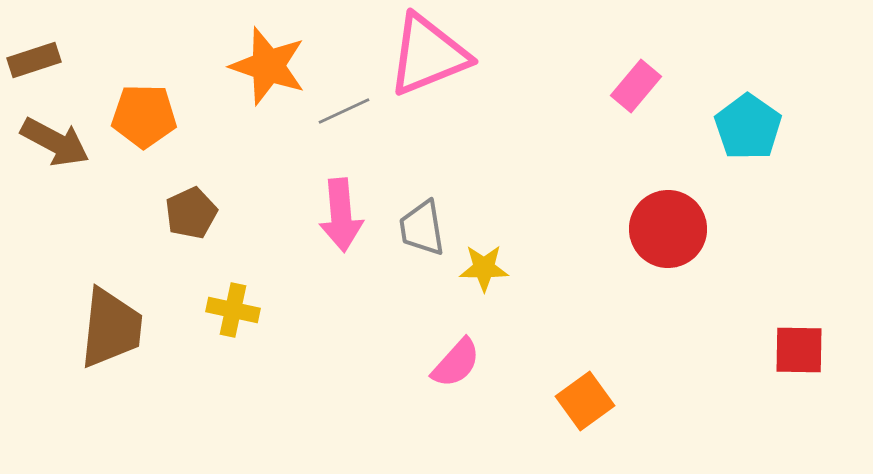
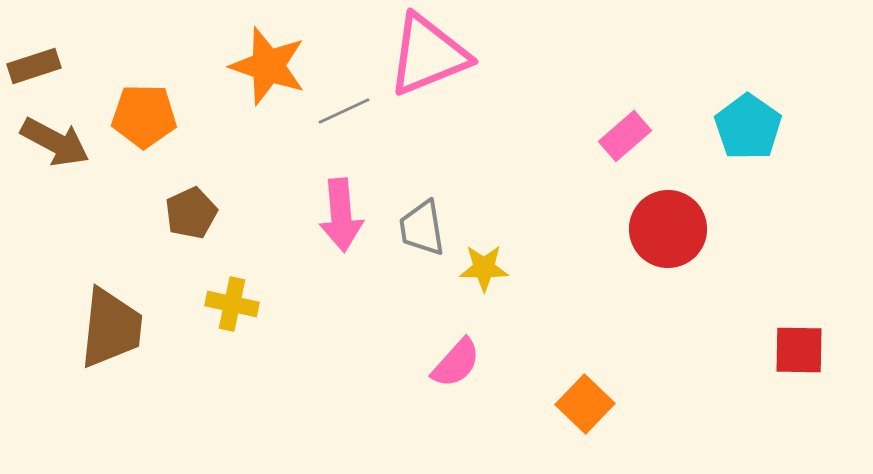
brown rectangle: moved 6 px down
pink rectangle: moved 11 px left, 50 px down; rotated 9 degrees clockwise
yellow cross: moved 1 px left, 6 px up
orange square: moved 3 px down; rotated 10 degrees counterclockwise
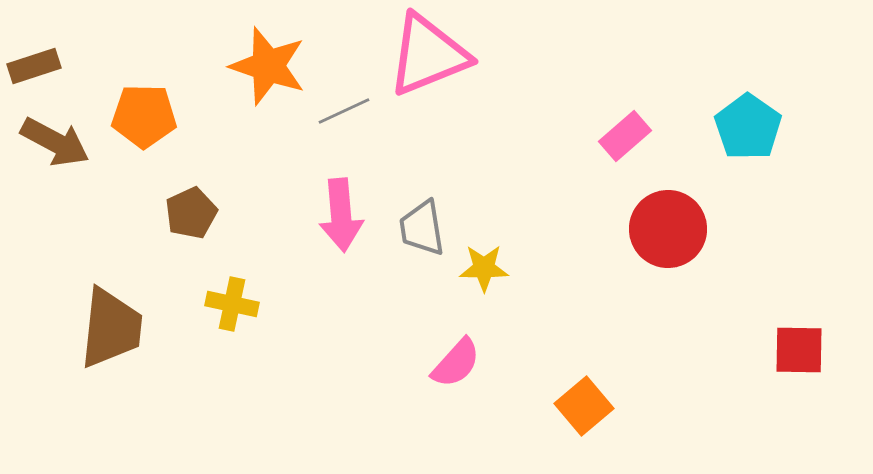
orange square: moved 1 px left, 2 px down; rotated 6 degrees clockwise
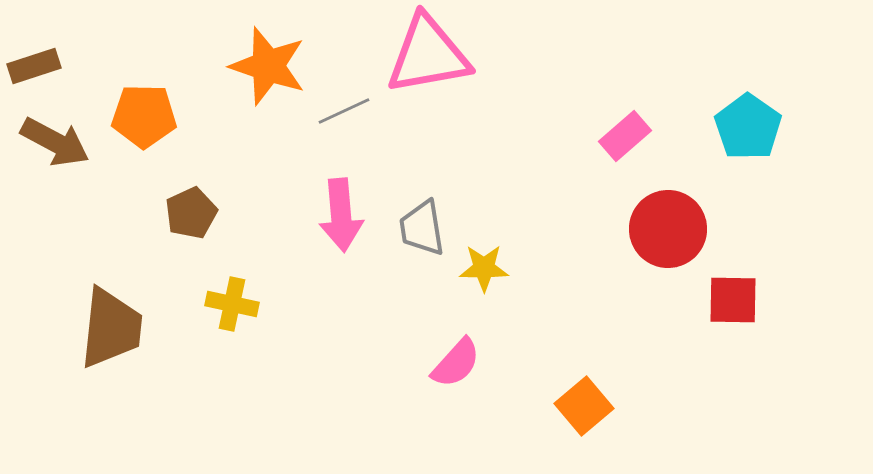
pink triangle: rotated 12 degrees clockwise
red square: moved 66 px left, 50 px up
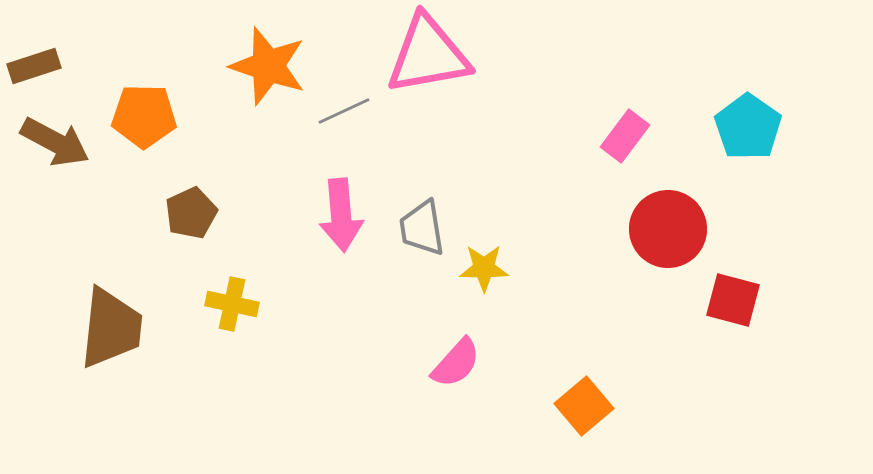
pink rectangle: rotated 12 degrees counterclockwise
red square: rotated 14 degrees clockwise
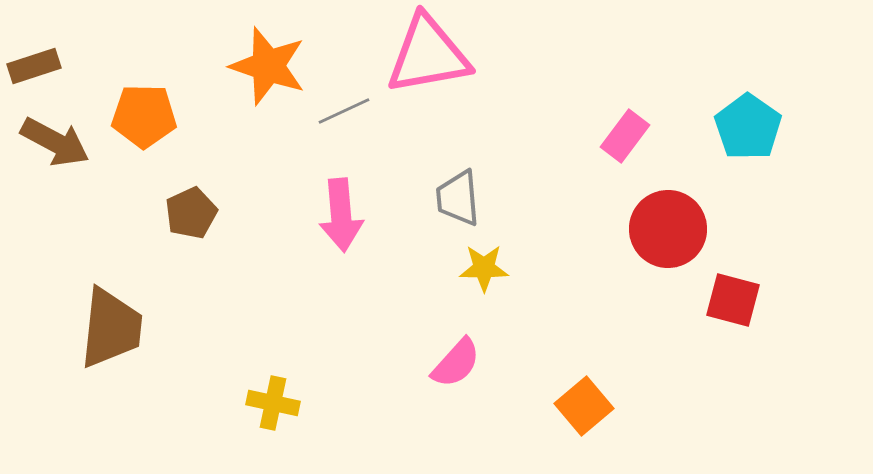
gray trapezoid: moved 36 px right, 30 px up; rotated 4 degrees clockwise
yellow cross: moved 41 px right, 99 px down
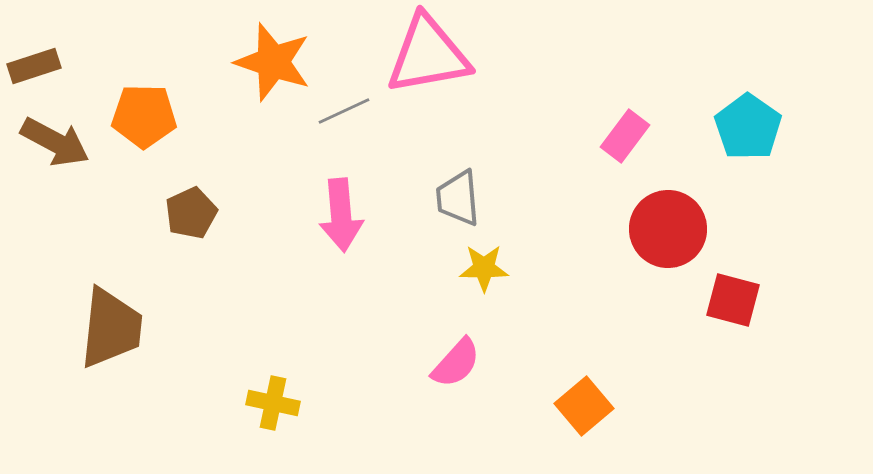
orange star: moved 5 px right, 4 px up
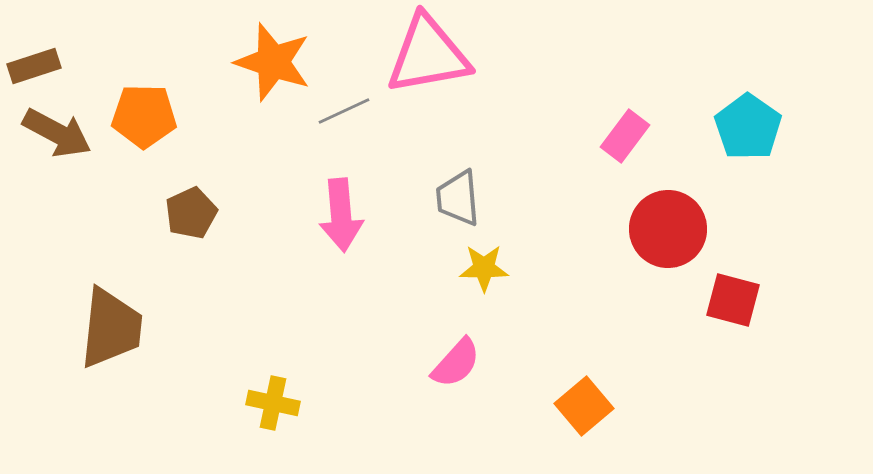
brown arrow: moved 2 px right, 9 px up
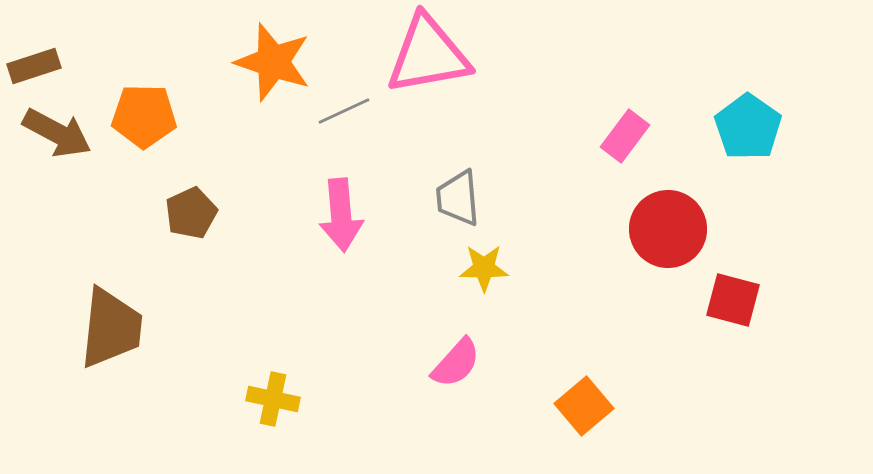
yellow cross: moved 4 px up
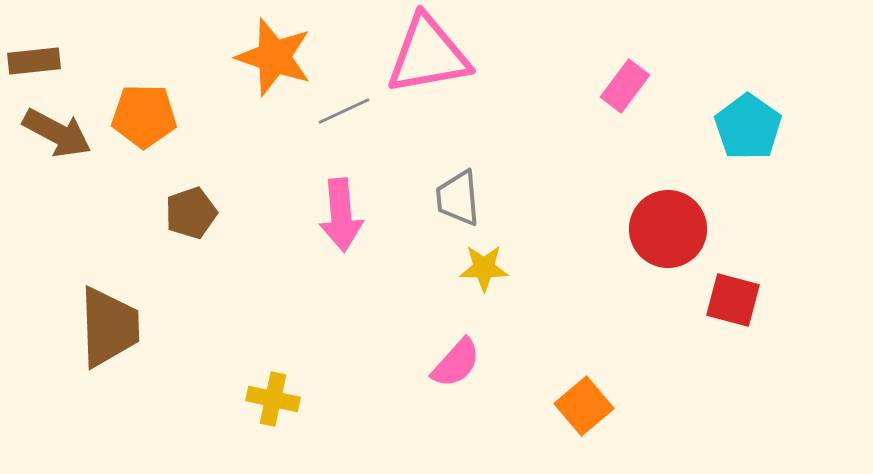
orange star: moved 1 px right, 5 px up
brown rectangle: moved 5 px up; rotated 12 degrees clockwise
pink rectangle: moved 50 px up
brown pentagon: rotated 6 degrees clockwise
brown trapezoid: moved 2 px left, 1 px up; rotated 8 degrees counterclockwise
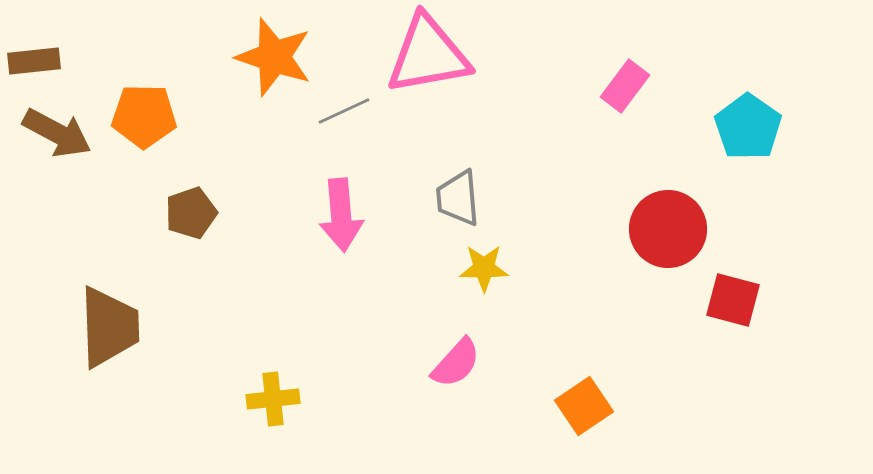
yellow cross: rotated 18 degrees counterclockwise
orange square: rotated 6 degrees clockwise
